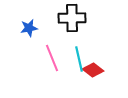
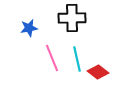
cyan line: moved 2 px left
red diamond: moved 5 px right, 2 px down
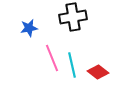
black cross: moved 1 px right, 1 px up; rotated 8 degrees counterclockwise
cyan line: moved 5 px left, 6 px down
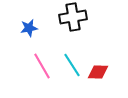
pink line: moved 10 px left, 8 px down; rotated 8 degrees counterclockwise
cyan line: rotated 20 degrees counterclockwise
red diamond: rotated 35 degrees counterclockwise
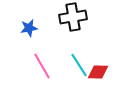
cyan line: moved 7 px right
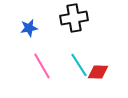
black cross: moved 1 px right, 1 px down
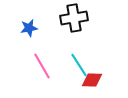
red diamond: moved 6 px left, 8 px down
